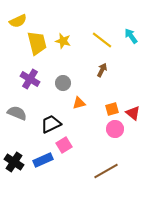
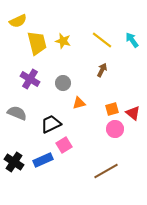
cyan arrow: moved 1 px right, 4 px down
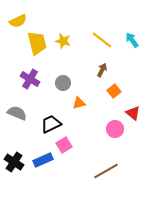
orange square: moved 2 px right, 18 px up; rotated 24 degrees counterclockwise
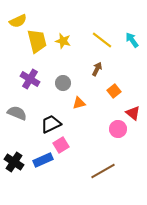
yellow trapezoid: moved 2 px up
brown arrow: moved 5 px left, 1 px up
pink circle: moved 3 px right
pink square: moved 3 px left
brown line: moved 3 px left
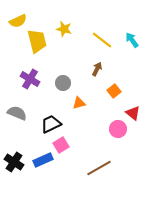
yellow star: moved 1 px right, 12 px up
brown line: moved 4 px left, 3 px up
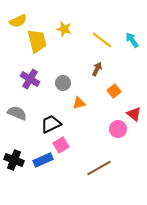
red triangle: moved 1 px right, 1 px down
black cross: moved 2 px up; rotated 12 degrees counterclockwise
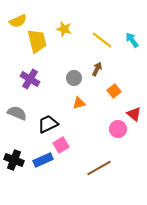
gray circle: moved 11 px right, 5 px up
black trapezoid: moved 3 px left
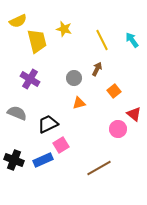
yellow line: rotated 25 degrees clockwise
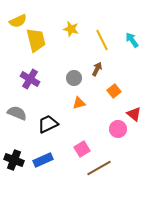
yellow star: moved 7 px right
yellow trapezoid: moved 1 px left, 1 px up
pink square: moved 21 px right, 4 px down
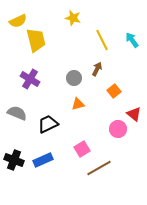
yellow star: moved 2 px right, 11 px up
orange triangle: moved 1 px left, 1 px down
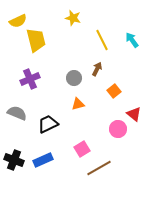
purple cross: rotated 36 degrees clockwise
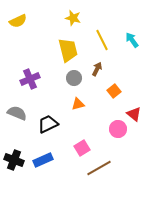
yellow trapezoid: moved 32 px right, 10 px down
pink square: moved 1 px up
